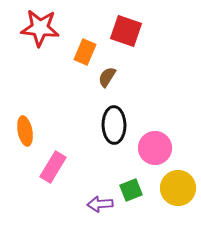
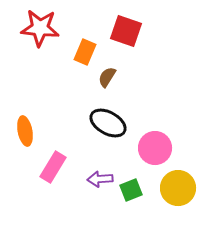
black ellipse: moved 6 px left, 2 px up; rotated 60 degrees counterclockwise
purple arrow: moved 25 px up
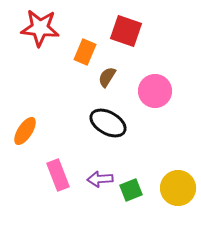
orange ellipse: rotated 44 degrees clockwise
pink circle: moved 57 px up
pink rectangle: moved 5 px right, 8 px down; rotated 52 degrees counterclockwise
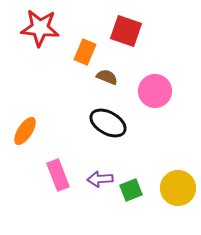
brown semicircle: rotated 80 degrees clockwise
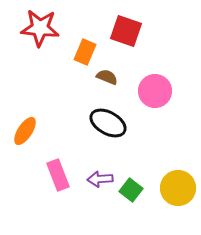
green square: rotated 30 degrees counterclockwise
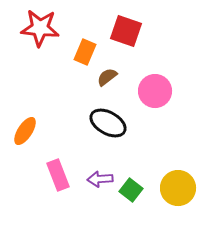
brown semicircle: rotated 60 degrees counterclockwise
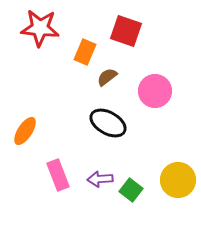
yellow circle: moved 8 px up
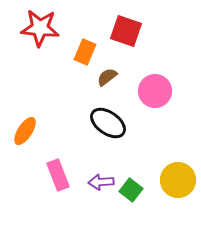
black ellipse: rotated 6 degrees clockwise
purple arrow: moved 1 px right, 3 px down
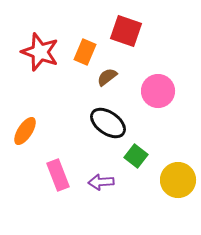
red star: moved 24 px down; rotated 15 degrees clockwise
pink circle: moved 3 px right
green square: moved 5 px right, 34 px up
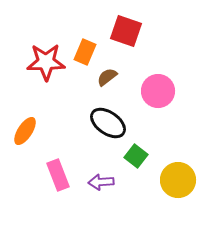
red star: moved 6 px right, 10 px down; rotated 21 degrees counterclockwise
